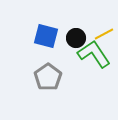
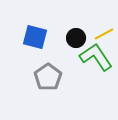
blue square: moved 11 px left, 1 px down
green L-shape: moved 2 px right, 3 px down
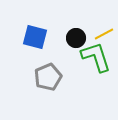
green L-shape: rotated 16 degrees clockwise
gray pentagon: rotated 12 degrees clockwise
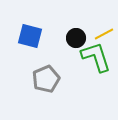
blue square: moved 5 px left, 1 px up
gray pentagon: moved 2 px left, 2 px down
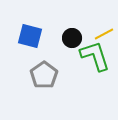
black circle: moved 4 px left
green L-shape: moved 1 px left, 1 px up
gray pentagon: moved 2 px left, 4 px up; rotated 12 degrees counterclockwise
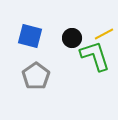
gray pentagon: moved 8 px left, 1 px down
